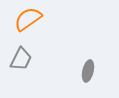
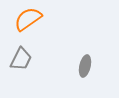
gray ellipse: moved 3 px left, 5 px up
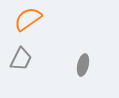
gray ellipse: moved 2 px left, 1 px up
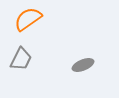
gray ellipse: rotated 55 degrees clockwise
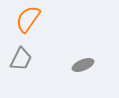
orange semicircle: rotated 20 degrees counterclockwise
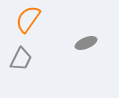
gray ellipse: moved 3 px right, 22 px up
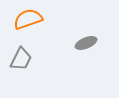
orange semicircle: rotated 36 degrees clockwise
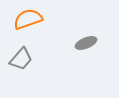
gray trapezoid: rotated 15 degrees clockwise
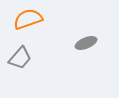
gray trapezoid: moved 1 px left, 1 px up
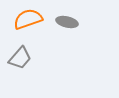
gray ellipse: moved 19 px left, 21 px up; rotated 35 degrees clockwise
